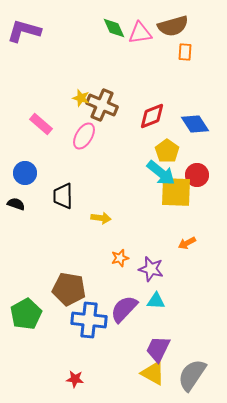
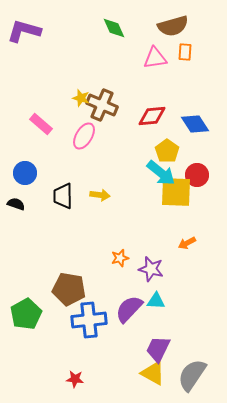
pink triangle: moved 15 px right, 25 px down
red diamond: rotated 16 degrees clockwise
yellow arrow: moved 1 px left, 23 px up
purple semicircle: moved 5 px right
blue cross: rotated 12 degrees counterclockwise
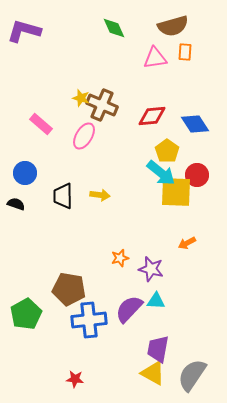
purple trapezoid: rotated 16 degrees counterclockwise
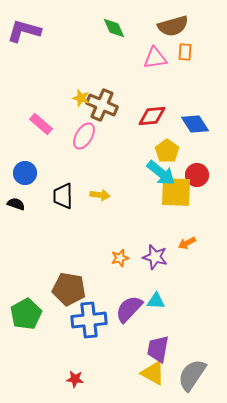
purple star: moved 4 px right, 12 px up
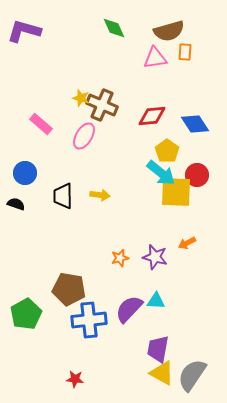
brown semicircle: moved 4 px left, 5 px down
yellow triangle: moved 9 px right
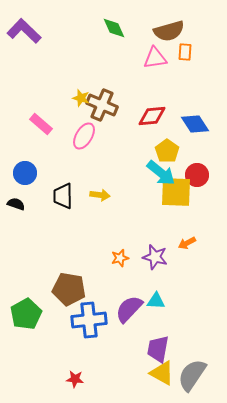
purple L-shape: rotated 28 degrees clockwise
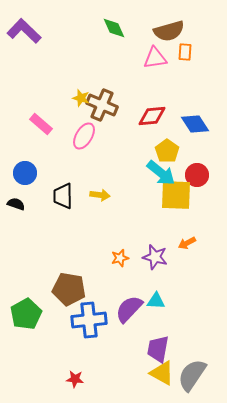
yellow square: moved 3 px down
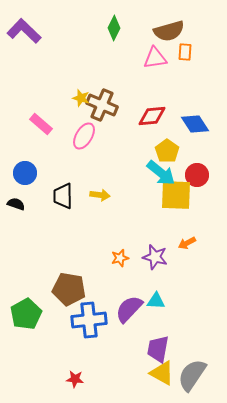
green diamond: rotated 50 degrees clockwise
